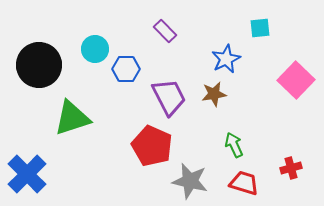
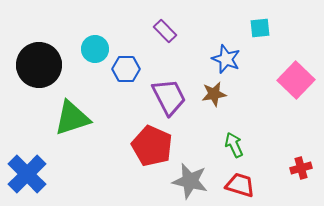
blue star: rotated 24 degrees counterclockwise
red cross: moved 10 px right
red trapezoid: moved 4 px left, 2 px down
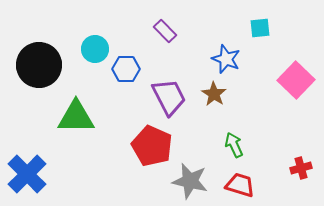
brown star: rotated 30 degrees counterclockwise
green triangle: moved 4 px right, 1 px up; rotated 18 degrees clockwise
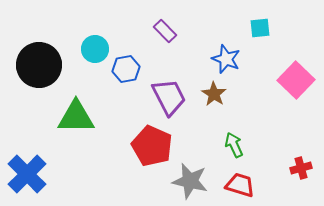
blue hexagon: rotated 12 degrees counterclockwise
